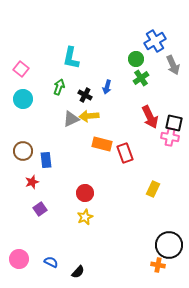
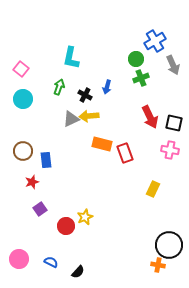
green cross: rotated 14 degrees clockwise
pink cross: moved 13 px down
red circle: moved 19 px left, 33 px down
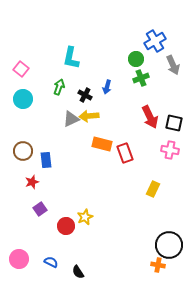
black semicircle: rotated 104 degrees clockwise
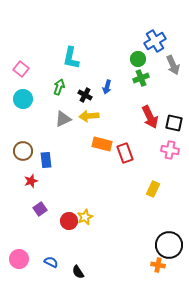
green circle: moved 2 px right
gray triangle: moved 8 px left
red star: moved 1 px left, 1 px up
red circle: moved 3 px right, 5 px up
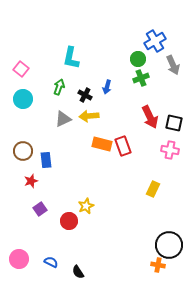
red rectangle: moved 2 px left, 7 px up
yellow star: moved 1 px right, 11 px up
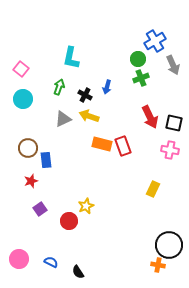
yellow arrow: rotated 24 degrees clockwise
brown circle: moved 5 px right, 3 px up
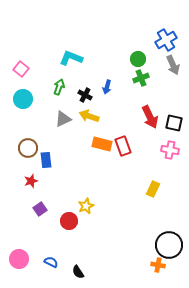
blue cross: moved 11 px right, 1 px up
cyan L-shape: rotated 100 degrees clockwise
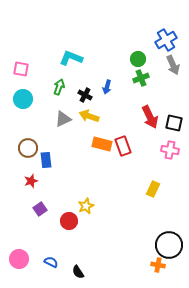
pink square: rotated 28 degrees counterclockwise
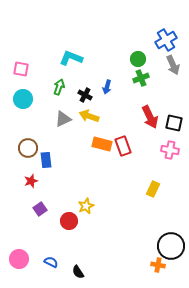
black circle: moved 2 px right, 1 px down
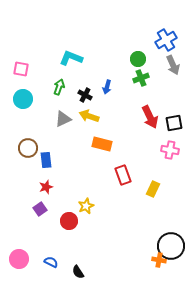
black square: rotated 24 degrees counterclockwise
red rectangle: moved 29 px down
red star: moved 15 px right, 6 px down
orange cross: moved 1 px right, 5 px up
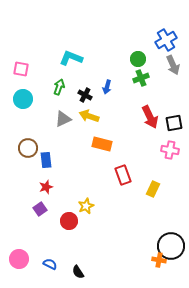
blue semicircle: moved 1 px left, 2 px down
